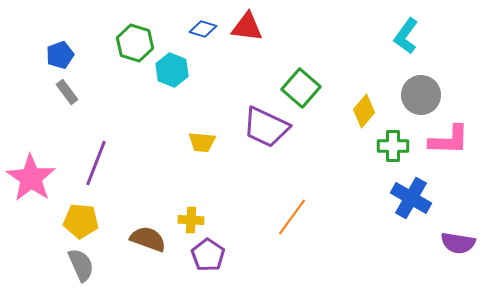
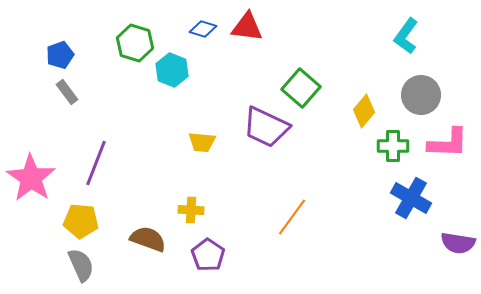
pink L-shape: moved 1 px left, 3 px down
yellow cross: moved 10 px up
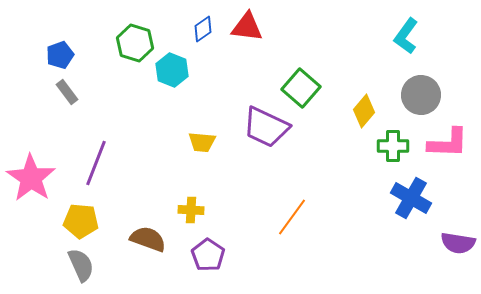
blue diamond: rotated 52 degrees counterclockwise
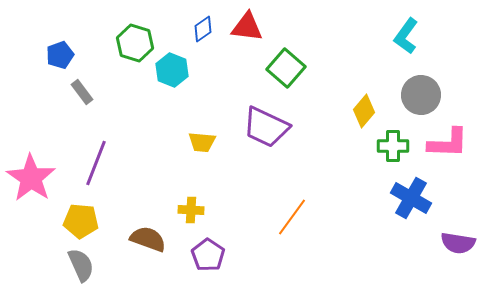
green square: moved 15 px left, 20 px up
gray rectangle: moved 15 px right
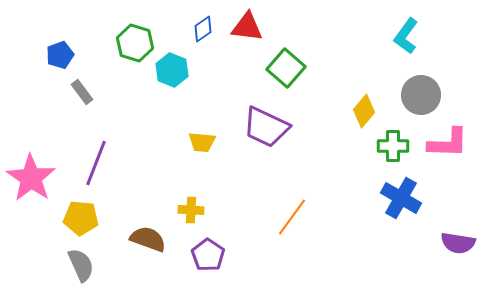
blue cross: moved 10 px left
yellow pentagon: moved 3 px up
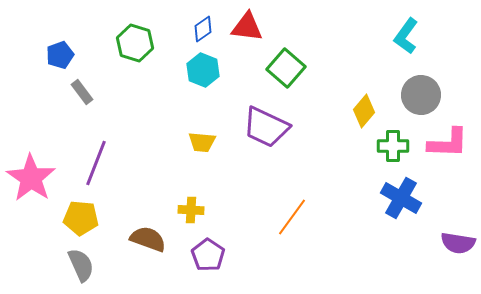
cyan hexagon: moved 31 px right
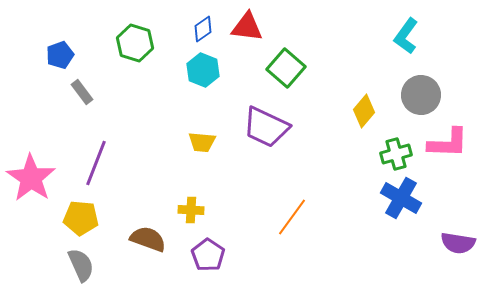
green cross: moved 3 px right, 8 px down; rotated 16 degrees counterclockwise
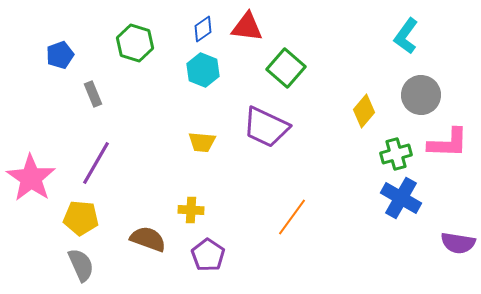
gray rectangle: moved 11 px right, 2 px down; rotated 15 degrees clockwise
purple line: rotated 9 degrees clockwise
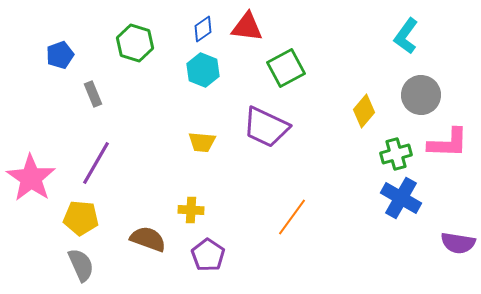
green square: rotated 21 degrees clockwise
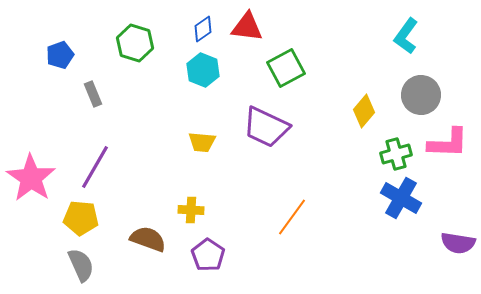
purple line: moved 1 px left, 4 px down
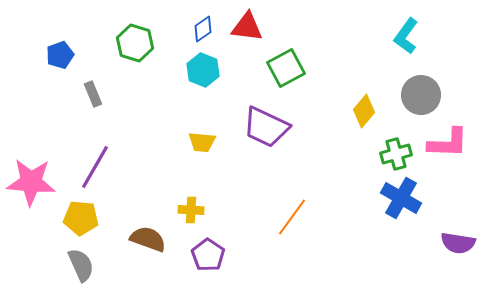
pink star: moved 4 px down; rotated 30 degrees counterclockwise
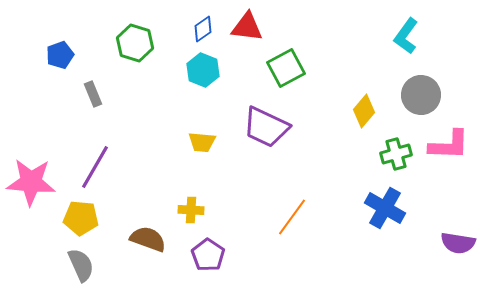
pink L-shape: moved 1 px right, 2 px down
blue cross: moved 16 px left, 10 px down
